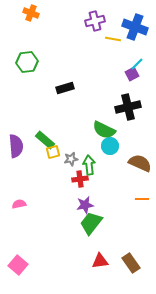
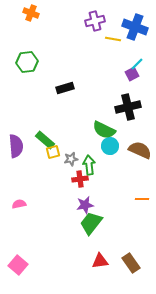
brown semicircle: moved 13 px up
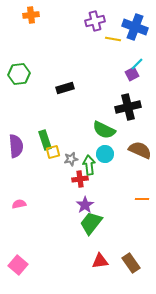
orange cross: moved 2 px down; rotated 28 degrees counterclockwise
green hexagon: moved 8 px left, 12 px down
green rectangle: rotated 30 degrees clockwise
cyan circle: moved 5 px left, 8 px down
purple star: rotated 24 degrees counterclockwise
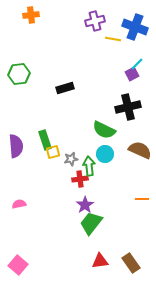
green arrow: moved 1 px down
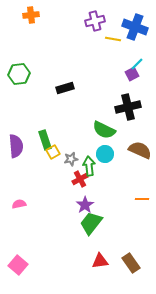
yellow square: rotated 16 degrees counterclockwise
red cross: rotated 21 degrees counterclockwise
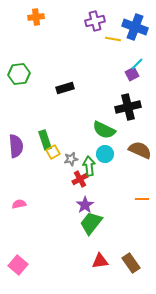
orange cross: moved 5 px right, 2 px down
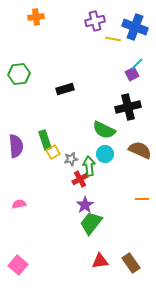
black rectangle: moved 1 px down
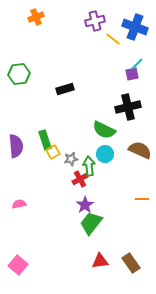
orange cross: rotated 14 degrees counterclockwise
yellow line: rotated 28 degrees clockwise
purple square: rotated 16 degrees clockwise
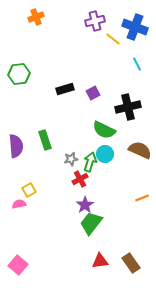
cyan line: rotated 72 degrees counterclockwise
purple square: moved 39 px left, 19 px down; rotated 16 degrees counterclockwise
yellow square: moved 24 px left, 38 px down
green arrow: moved 1 px right, 4 px up; rotated 24 degrees clockwise
orange line: moved 1 px up; rotated 24 degrees counterclockwise
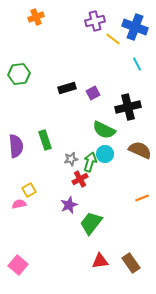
black rectangle: moved 2 px right, 1 px up
purple star: moved 16 px left; rotated 12 degrees clockwise
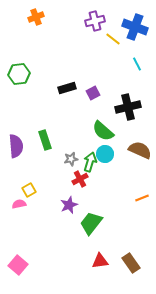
green semicircle: moved 1 px left, 1 px down; rotated 15 degrees clockwise
